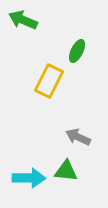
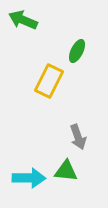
gray arrow: rotated 135 degrees counterclockwise
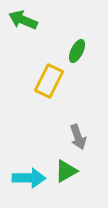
green triangle: rotated 35 degrees counterclockwise
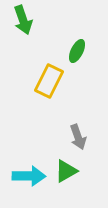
green arrow: rotated 132 degrees counterclockwise
cyan arrow: moved 2 px up
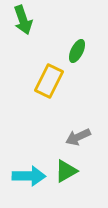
gray arrow: rotated 85 degrees clockwise
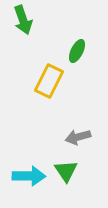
gray arrow: rotated 10 degrees clockwise
green triangle: rotated 35 degrees counterclockwise
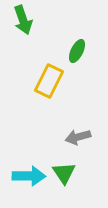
green triangle: moved 2 px left, 2 px down
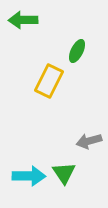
green arrow: rotated 108 degrees clockwise
gray arrow: moved 11 px right, 4 px down
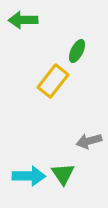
yellow rectangle: moved 4 px right; rotated 12 degrees clockwise
green triangle: moved 1 px left, 1 px down
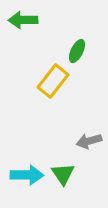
cyan arrow: moved 2 px left, 1 px up
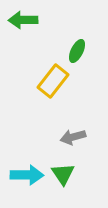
gray arrow: moved 16 px left, 4 px up
